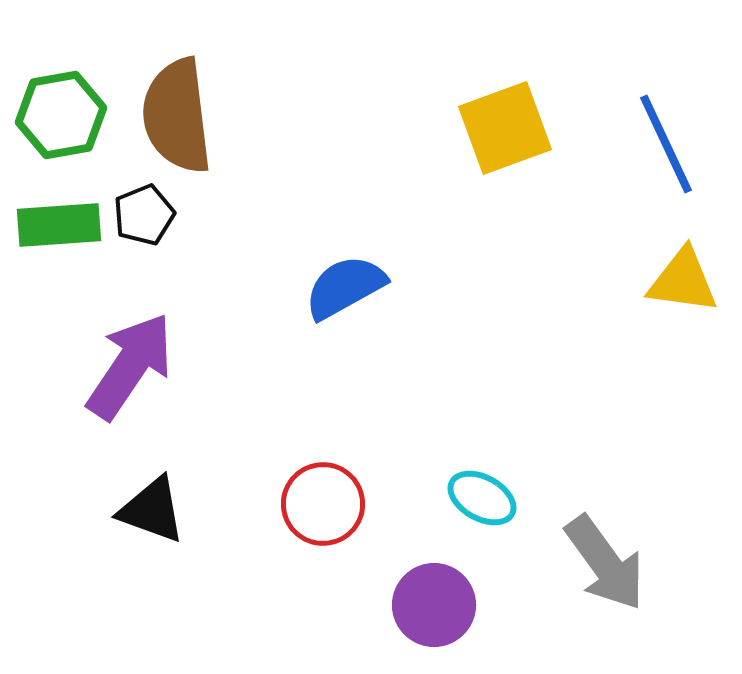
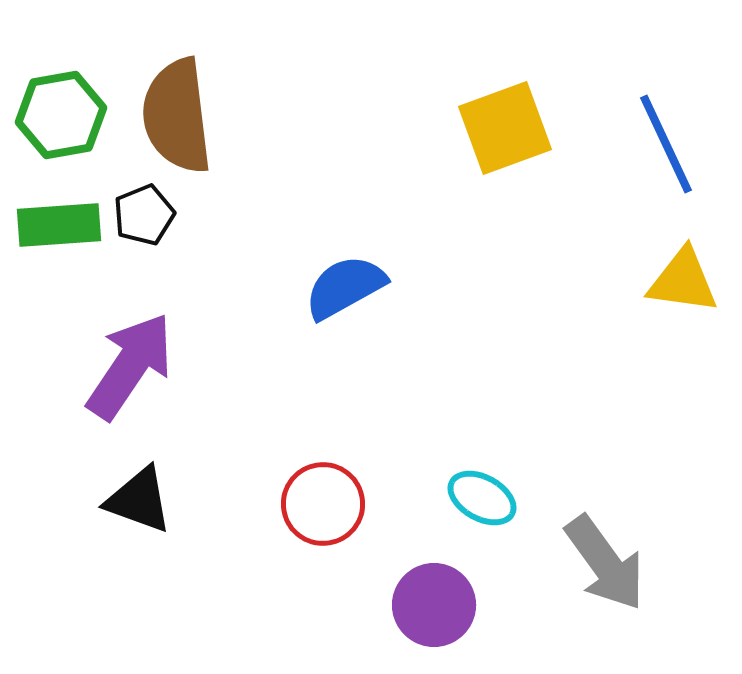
black triangle: moved 13 px left, 10 px up
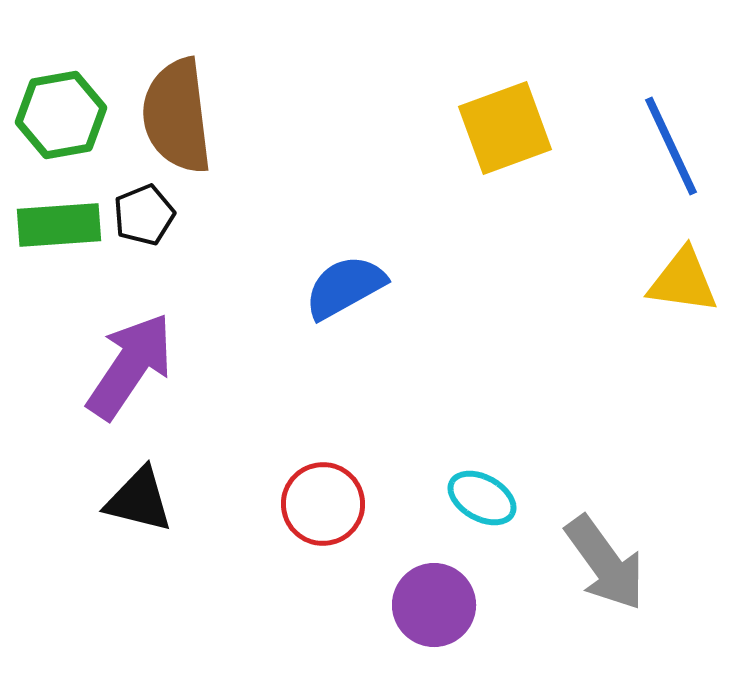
blue line: moved 5 px right, 2 px down
black triangle: rotated 6 degrees counterclockwise
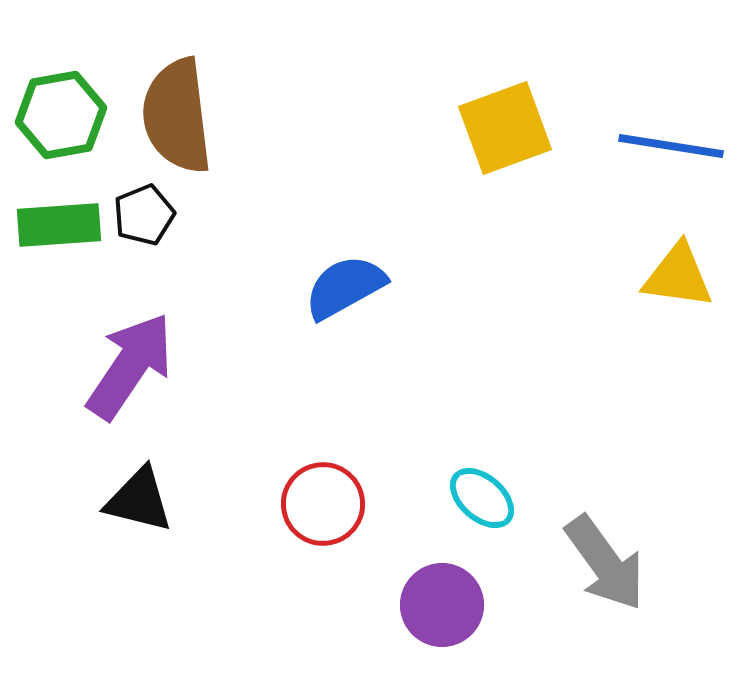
blue line: rotated 56 degrees counterclockwise
yellow triangle: moved 5 px left, 5 px up
cyan ellipse: rotated 12 degrees clockwise
purple circle: moved 8 px right
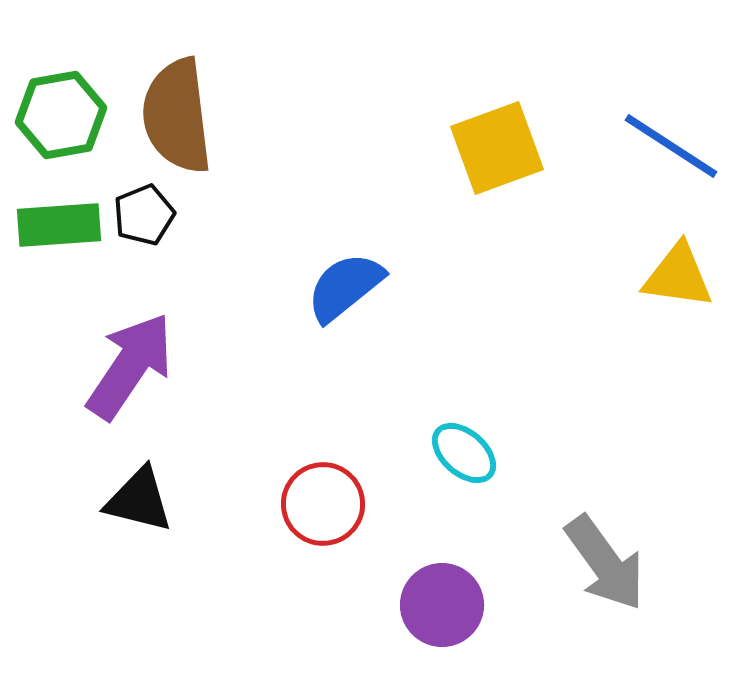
yellow square: moved 8 px left, 20 px down
blue line: rotated 24 degrees clockwise
blue semicircle: rotated 10 degrees counterclockwise
cyan ellipse: moved 18 px left, 45 px up
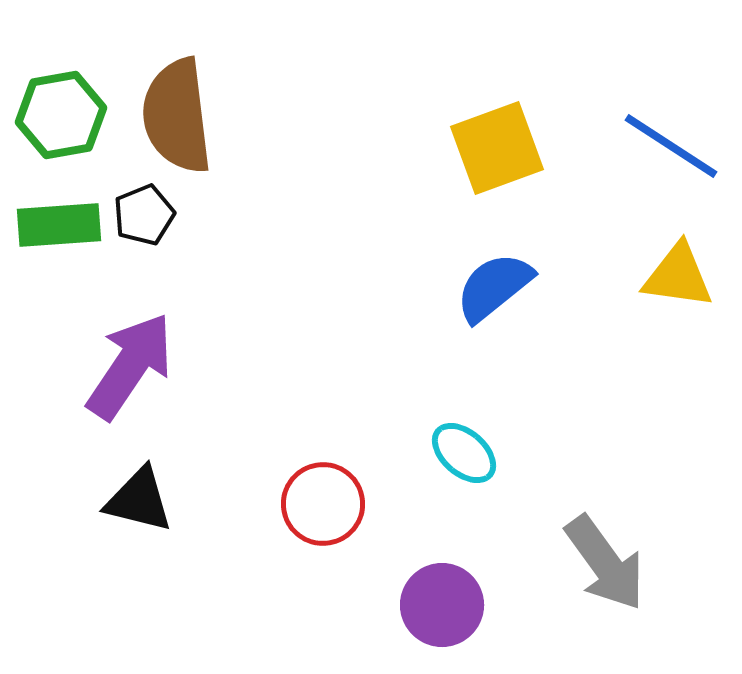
blue semicircle: moved 149 px right
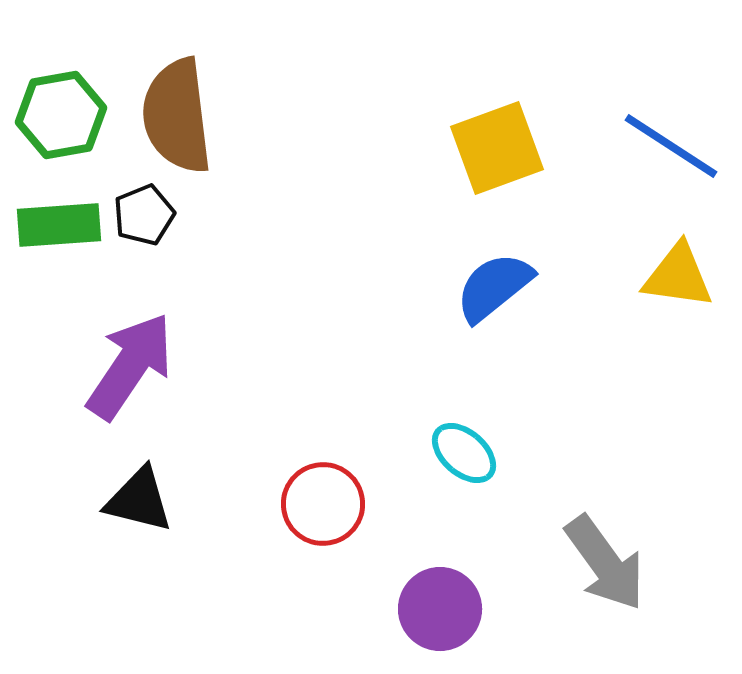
purple circle: moved 2 px left, 4 px down
